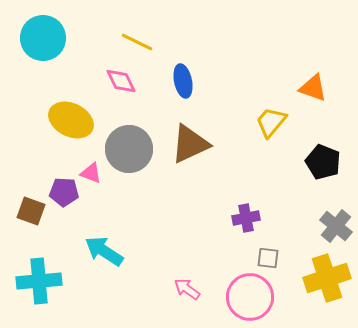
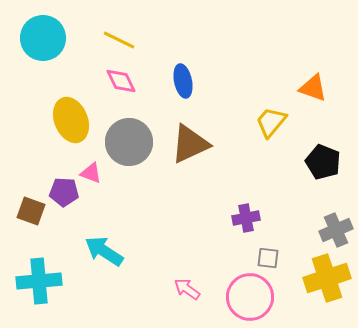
yellow line: moved 18 px left, 2 px up
yellow ellipse: rotated 42 degrees clockwise
gray circle: moved 7 px up
gray cross: moved 4 px down; rotated 28 degrees clockwise
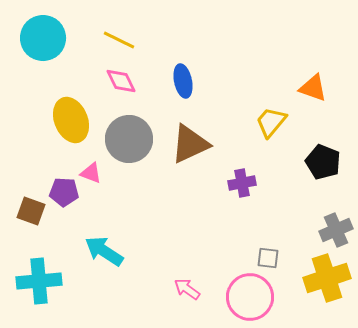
gray circle: moved 3 px up
purple cross: moved 4 px left, 35 px up
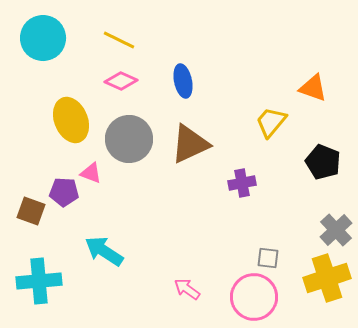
pink diamond: rotated 40 degrees counterclockwise
gray cross: rotated 20 degrees counterclockwise
pink circle: moved 4 px right
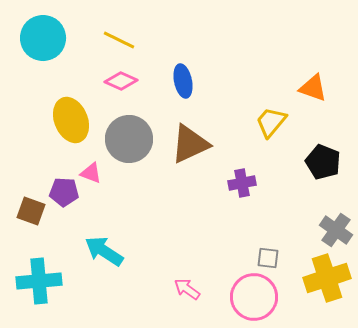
gray cross: rotated 12 degrees counterclockwise
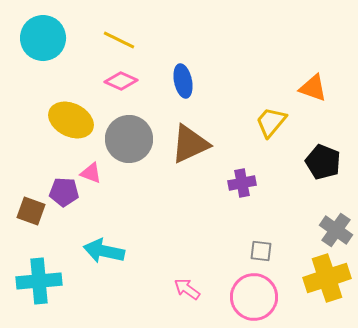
yellow ellipse: rotated 42 degrees counterclockwise
cyan arrow: rotated 21 degrees counterclockwise
gray square: moved 7 px left, 7 px up
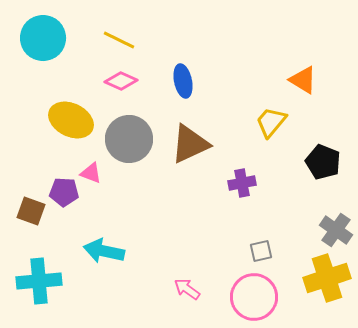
orange triangle: moved 10 px left, 8 px up; rotated 12 degrees clockwise
gray square: rotated 20 degrees counterclockwise
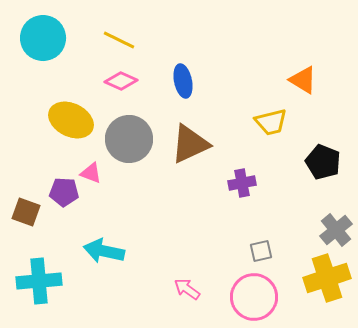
yellow trapezoid: rotated 144 degrees counterclockwise
brown square: moved 5 px left, 1 px down
gray cross: rotated 16 degrees clockwise
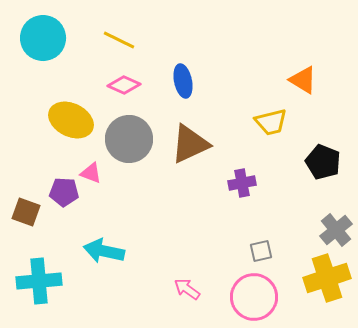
pink diamond: moved 3 px right, 4 px down
